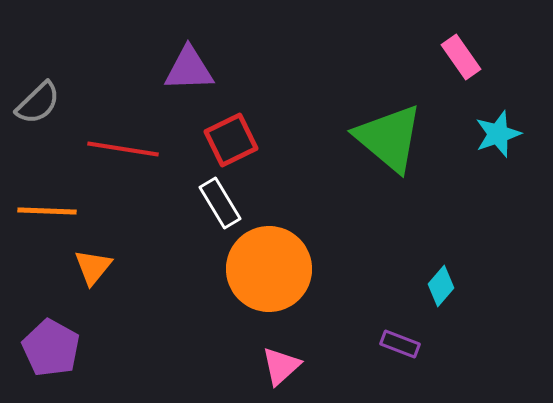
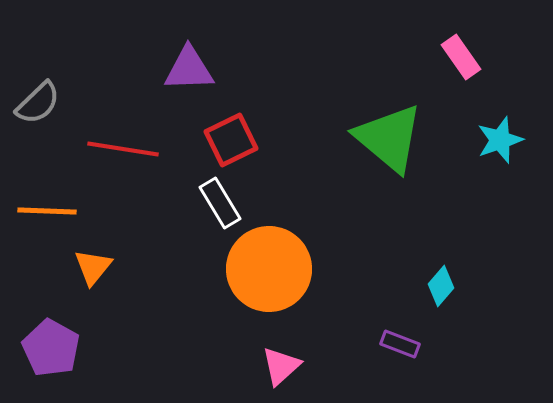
cyan star: moved 2 px right, 6 px down
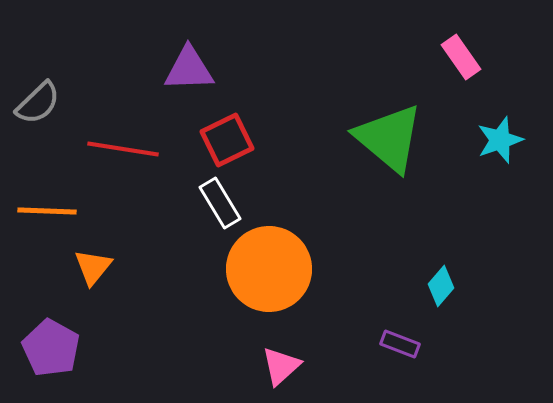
red square: moved 4 px left
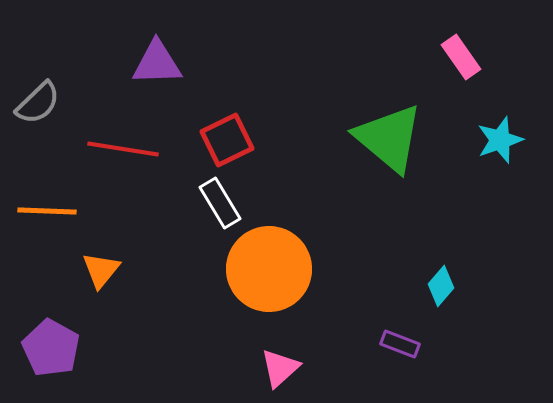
purple triangle: moved 32 px left, 6 px up
orange triangle: moved 8 px right, 3 px down
pink triangle: moved 1 px left, 2 px down
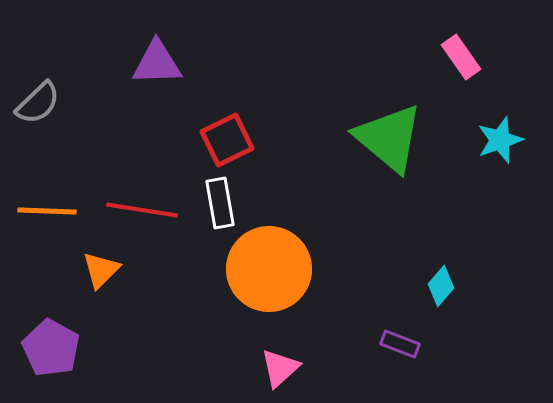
red line: moved 19 px right, 61 px down
white rectangle: rotated 21 degrees clockwise
orange triangle: rotated 6 degrees clockwise
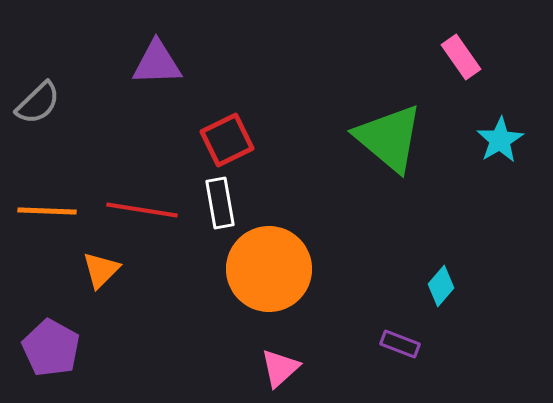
cyan star: rotated 12 degrees counterclockwise
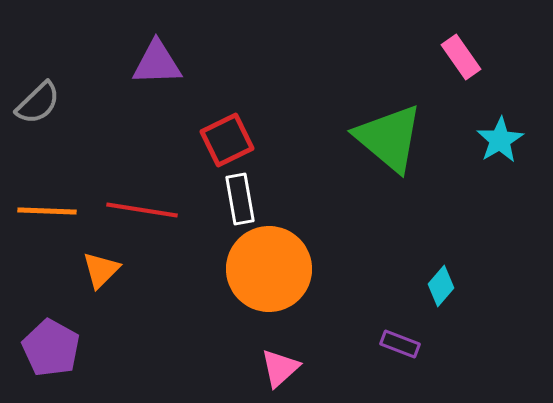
white rectangle: moved 20 px right, 4 px up
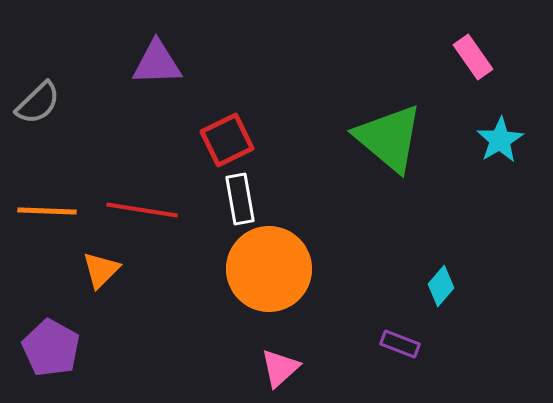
pink rectangle: moved 12 px right
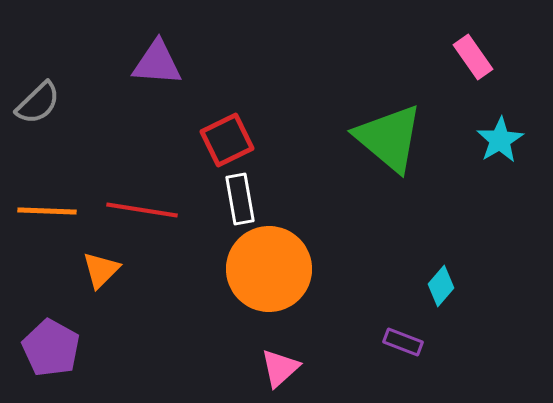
purple triangle: rotated 6 degrees clockwise
purple rectangle: moved 3 px right, 2 px up
